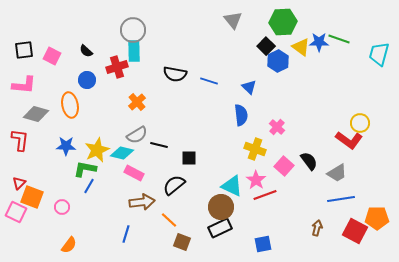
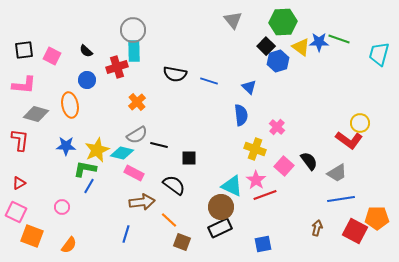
blue hexagon at (278, 61): rotated 10 degrees clockwise
red triangle at (19, 183): rotated 16 degrees clockwise
black semicircle at (174, 185): rotated 75 degrees clockwise
orange square at (32, 197): moved 39 px down
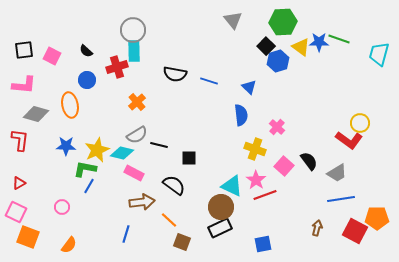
orange square at (32, 236): moved 4 px left, 1 px down
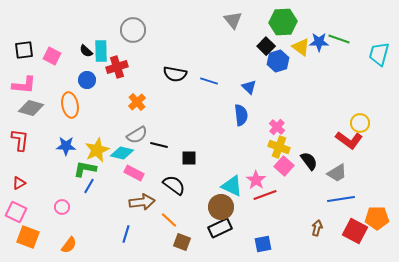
cyan rectangle at (134, 51): moved 33 px left
gray diamond at (36, 114): moved 5 px left, 6 px up
yellow cross at (255, 149): moved 24 px right, 2 px up
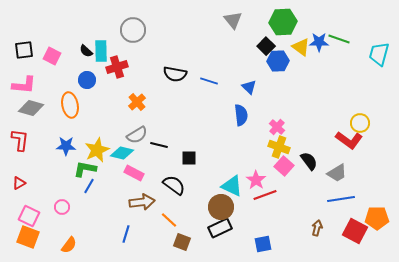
blue hexagon at (278, 61): rotated 15 degrees clockwise
pink square at (16, 212): moved 13 px right, 4 px down
